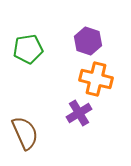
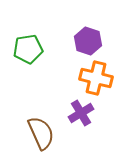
orange cross: moved 1 px up
purple cross: moved 2 px right
brown semicircle: moved 16 px right
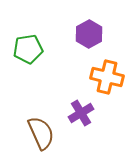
purple hexagon: moved 1 px right, 7 px up; rotated 12 degrees clockwise
orange cross: moved 11 px right, 1 px up
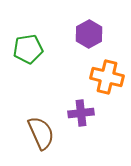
purple cross: rotated 25 degrees clockwise
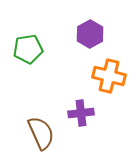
purple hexagon: moved 1 px right
orange cross: moved 2 px right, 1 px up
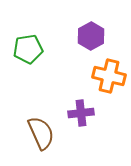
purple hexagon: moved 1 px right, 2 px down
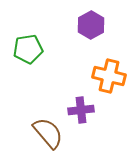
purple hexagon: moved 11 px up
purple cross: moved 3 px up
brown semicircle: moved 7 px right; rotated 16 degrees counterclockwise
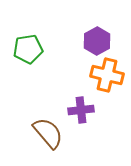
purple hexagon: moved 6 px right, 16 px down
orange cross: moved 2 px left, 1 px up
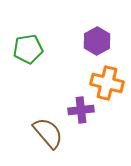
orange cross: moved 8 px down
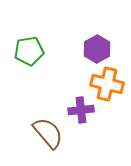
purple hexagon: moved 8 px down
green pentagon: moved 1 px right, 2 px down
orange cross: moved 1 px down
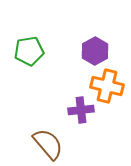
purple hexagon: moved 2 px left, 2 px down
orange cross: moved 2 px down
brown semicircle: moved 11 px down
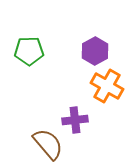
green pentagon: rotated 8 degrees clockwise
orange cross: rotated 16 degrees clockwise
purple cross: moved 6 px left, 10 px down
